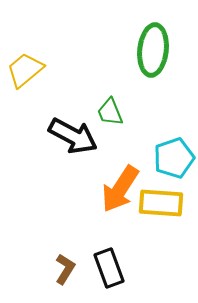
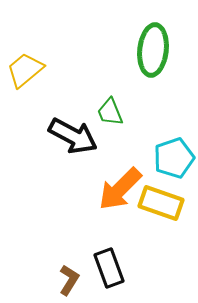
orange arrow: rotated 12 degrees clockwise
yellow rectangle: rotated 15 degrees clockwise
brown L-shape: moved 4 px right, 11 px down
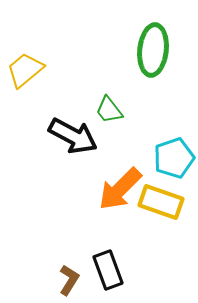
green trapezoid: moved 1 px left, 2 px up; rotated 16 degrees counterclockwise
yellow rectangle: moved 1 px up
black rectangle: moved 1 px left, 2 px down
